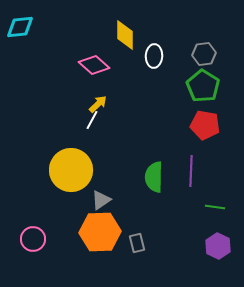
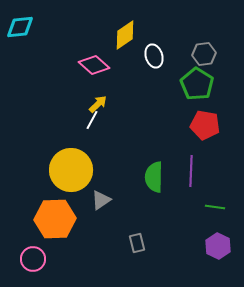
yellow diamond: rotated 56 degrees clockwise
white ellipse: rotated 20 degrees counterclockwise
green pentagon: moved 6 px left, 2 px up
orange hexagon: moved 45 px left, 13 px up
pink circle: moved 20 px down
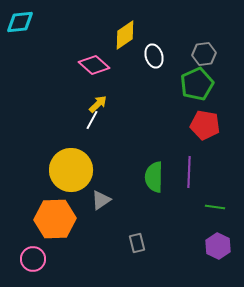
cyan diamond: moved 5 px up
green pentagon: rotated 16 degrees clockwise
purple line: moved 2 px left, 1 px down
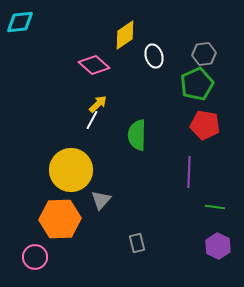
green semicircle: moved 17 px left, 42 px up
gray triangle: rotated 15 degrees counterclockwise
orange hexagon: moved 5 px right
pink circle: moved 2 px right, 2 px up
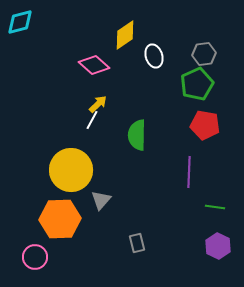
cyan diamond: rotated 8 degrees counterclockwise
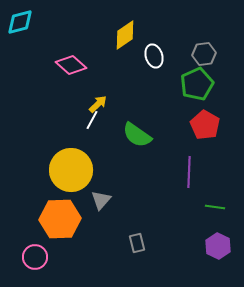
pink diamond: moved 23 px left
red pentagon: rotated 20 degrees clockwise
green semicircle: rotated 56 degrees counterclockwise
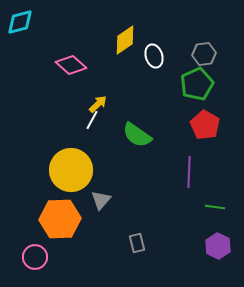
yellow diamond: moved 5 px down
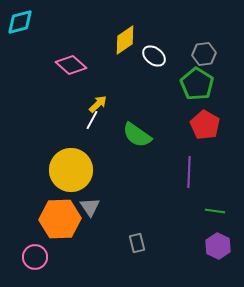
white ellipse: rotated 35 degrees counterclockwise
green pentagon: rotated 16 degrees counterclockwise
gray triangle: moved 11 px left, 7 px down; rotated 15 degrees counterclockwise
green line: moved 4 px down
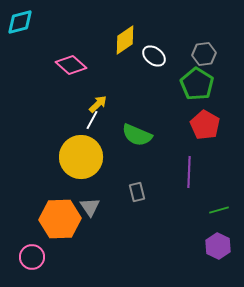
green semicircle: rotated 12 degrees counterclockwise
yellow circle: moved 10 px right, 13 px up
green line: moved 4 px right, 1 px up; rotated 24 degrees counterclockwise
gray rectangle: moved 51 px up
pink circle: moved 3 px left
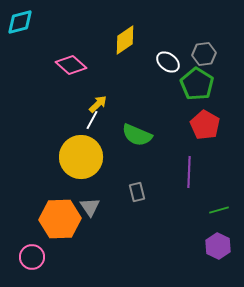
white ellipse: moved 14 px right, 6 px down
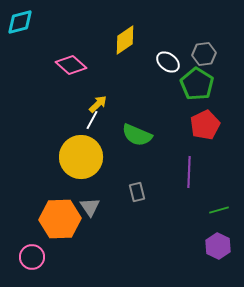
red pentagon: rotated 16 degrees clockwise
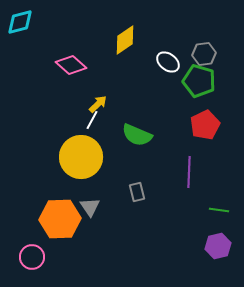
green pentagon: moved 2 px right, 3 px up; rotated 16 degrees counterclockwise
green line: rotated 24 degrees clockwise
purple hexagon: rotated 20 degrees clockwise
